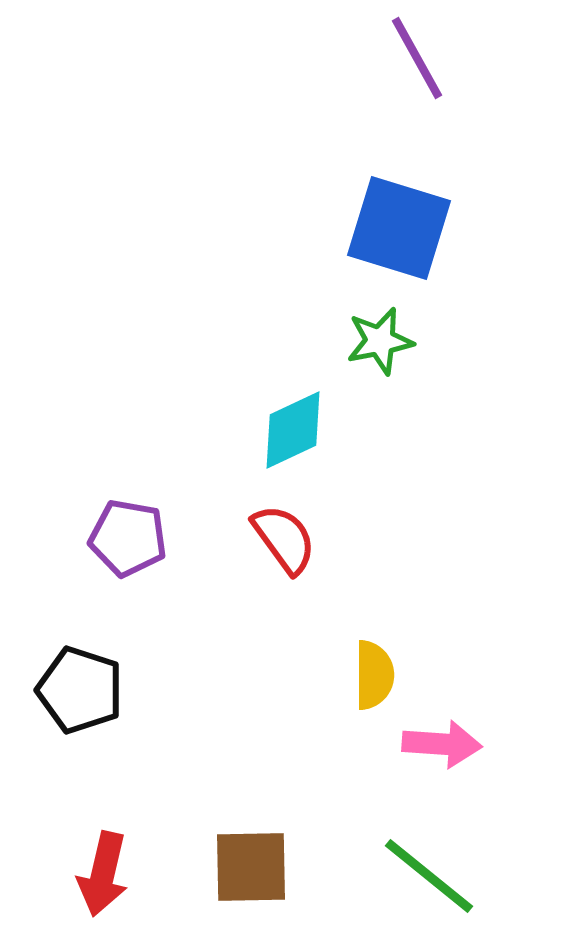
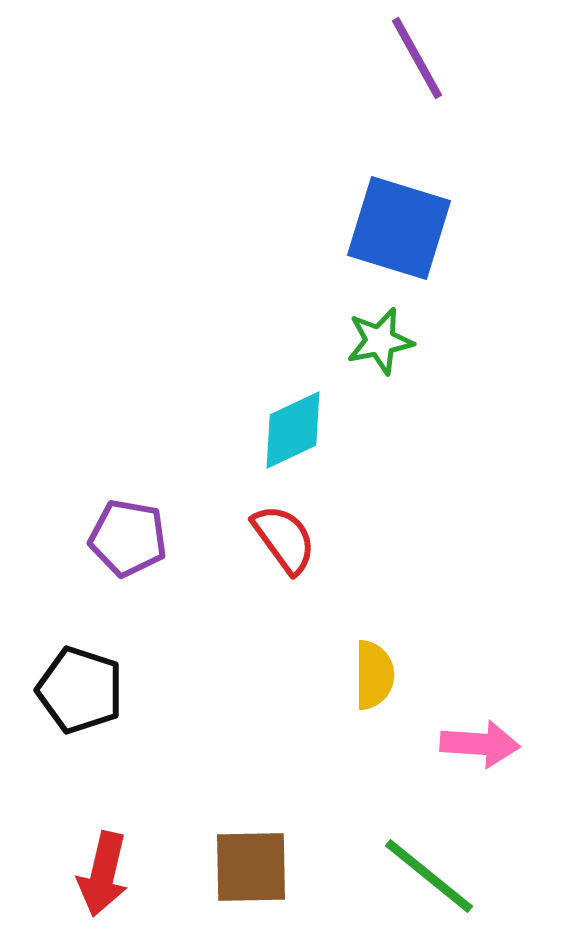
pink arrow: moved 38 px right
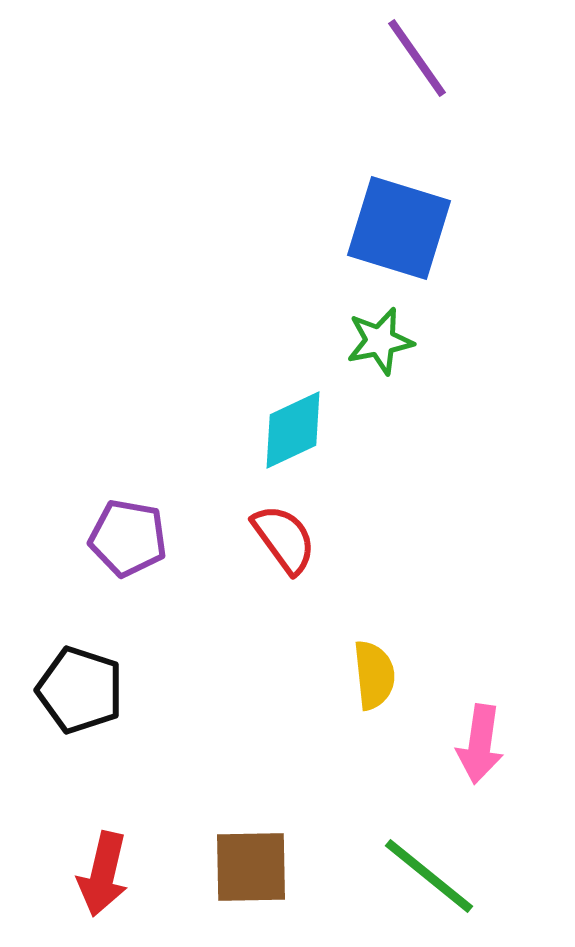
purple line: rotated 6 degrees counterclockwise
yellow semicircle: rotated 6 degrees counterclockwise
pink arrow: rotated 94 degrees clockwise
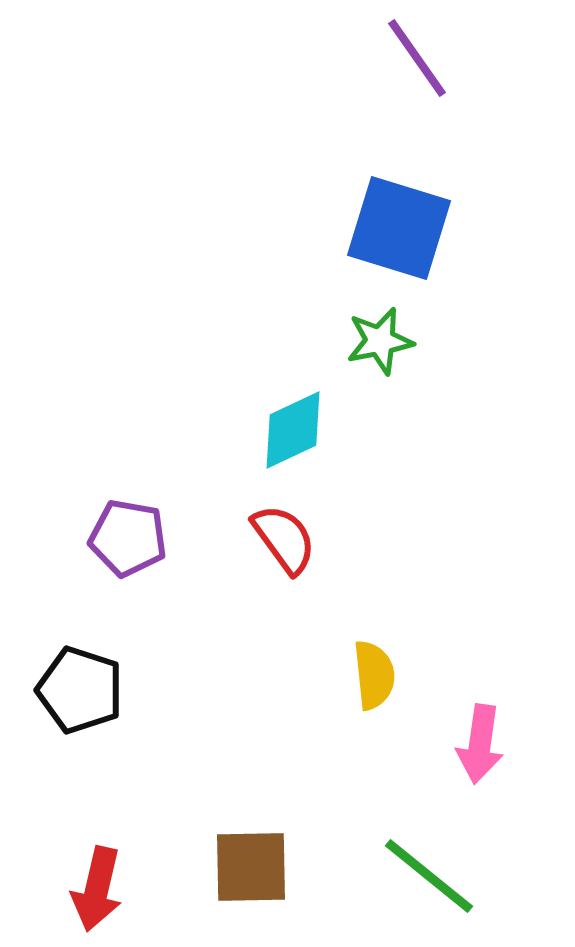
red arrow: moved 6 px left, 15 px down
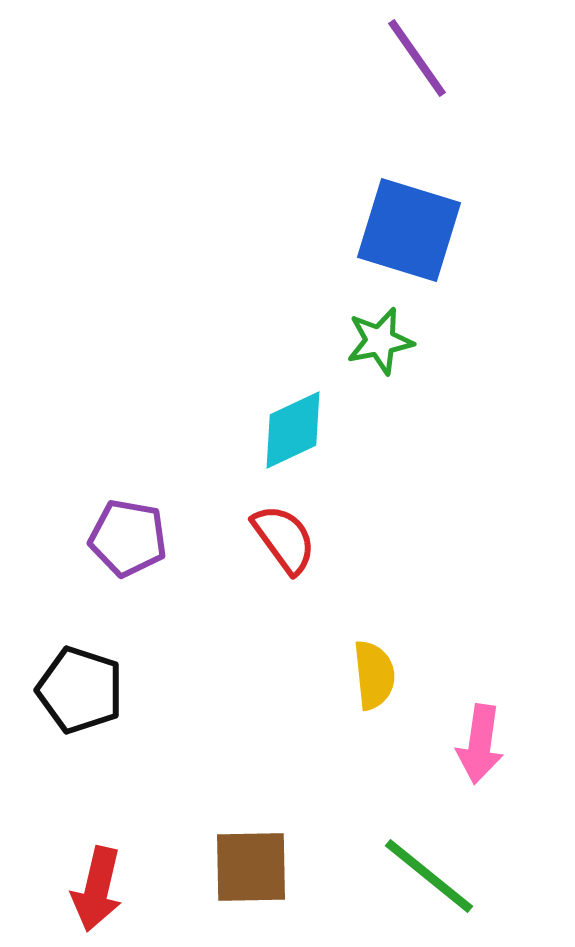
blue square: moved 10 px right, 2 px down
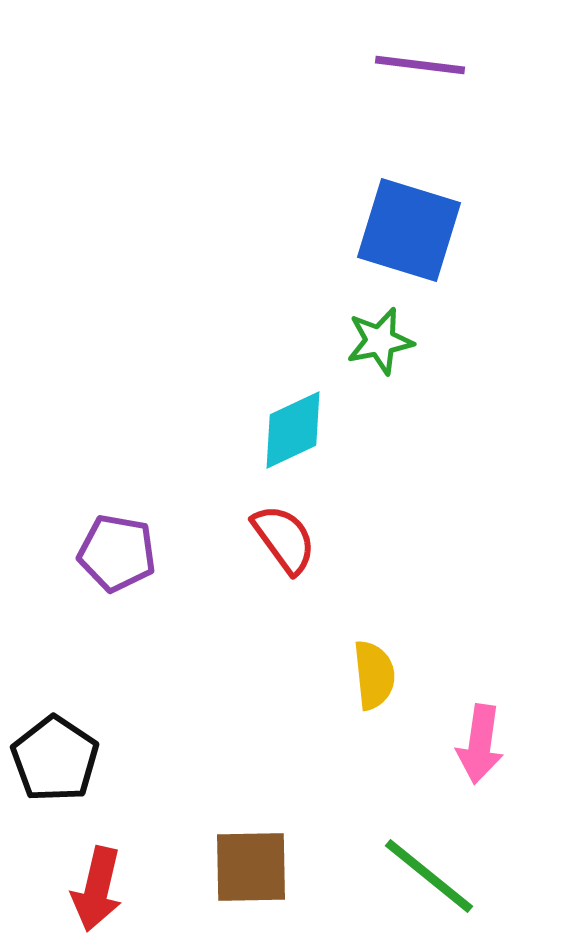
purple line: moved 3 px right, 7 px down; rotated 48 degrees counterclockwise
purple pentagon: moved 11 px left, 15 px down
black pentagon: moved 25 px left, 69 px down; rotated 16 degrees clockwise
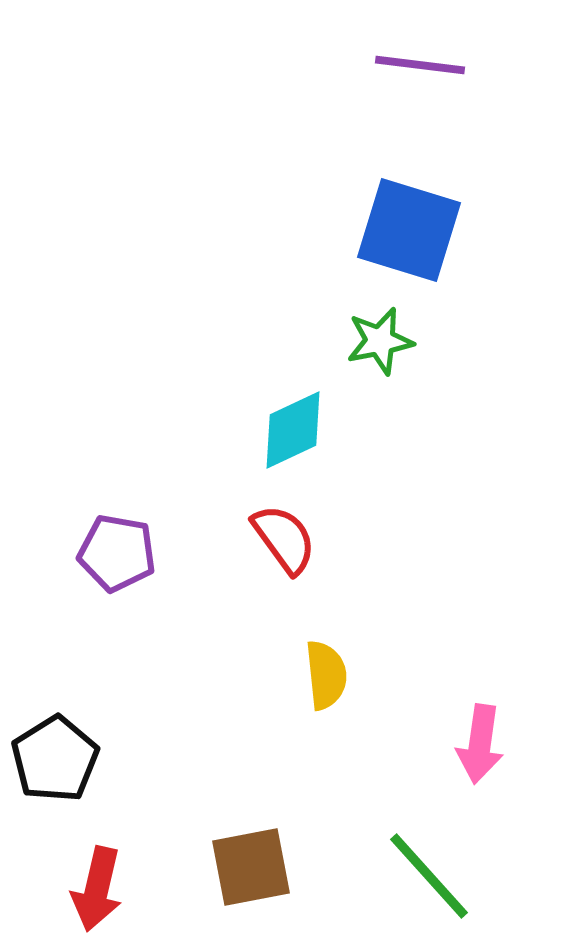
yellow semicircle: moved 48 px left
black pentagon: rotated 6 degrees clockwise
brown square: rotated 10 degrees counterclockwise
green line: rotated 9 degrees clockwise
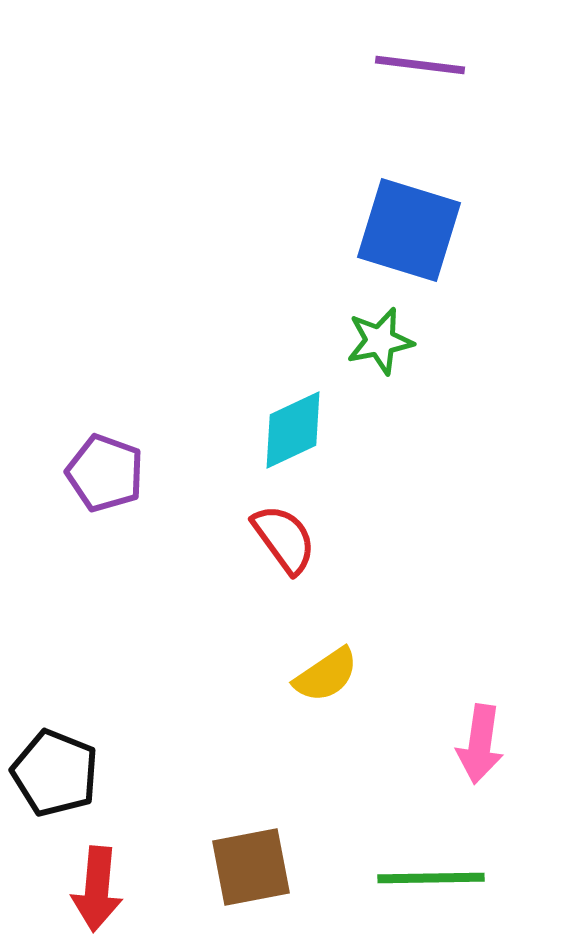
purple pentagon: moved 12 px left, 80 px up; rotated 10 degrees clockwise
yellow semicircle: rotated 62 degrees clockwise
black pentagon: moved 14 px down; rotated 18 degrees counterclockwise
green line: moved 2 px right, 2 px down; rotated 49 degrees counterclockwise
red arrow: rotated 8 degrees counterclockwise
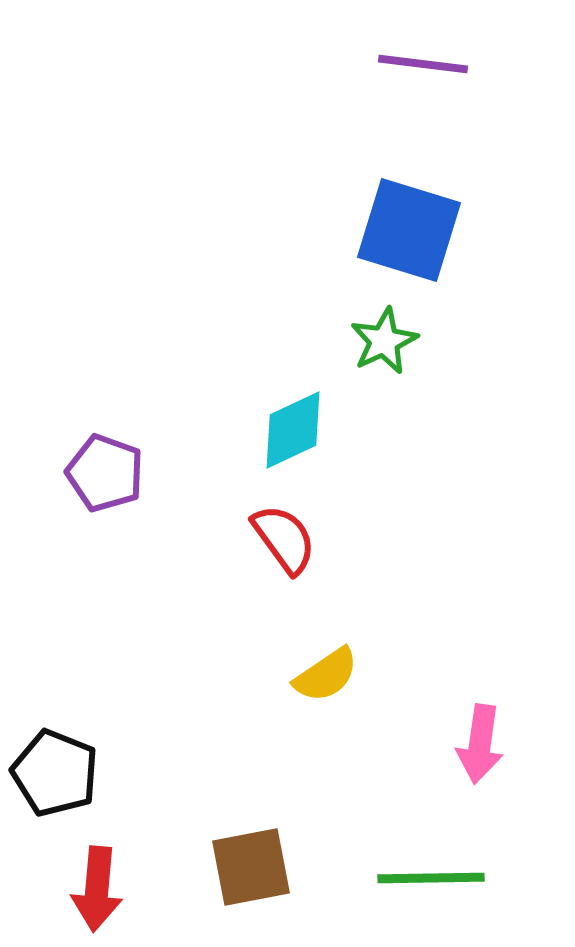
purple line: moved 3 px right, 1 px up
green star: moved 4 px right; rotated 14 degrees counterclockwise
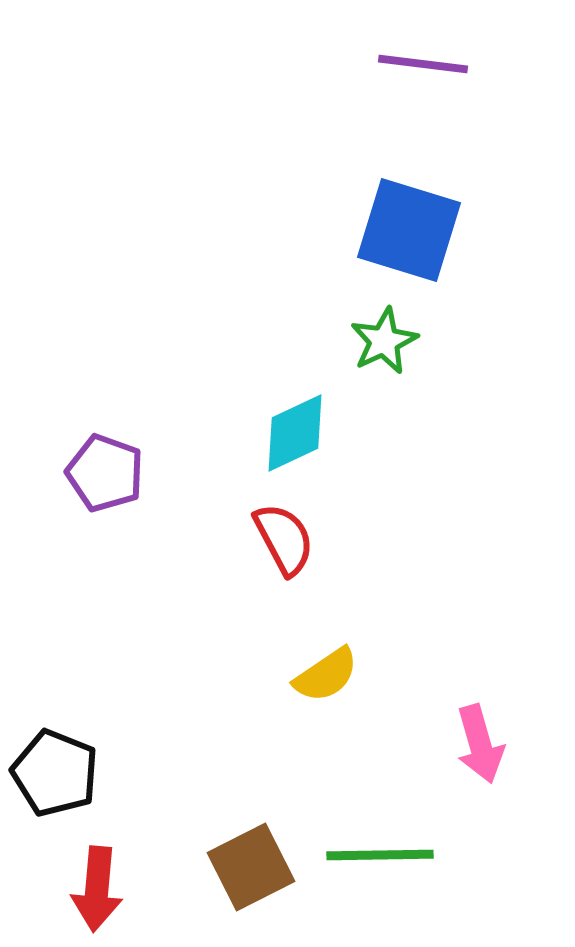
cyan diamond: moved 2 px right, 3 px down
red semicircle: rotated 8 degrees clockwise
pink arrow: rotated 24 degrees counterclockwise
brown square: rotated 16 degrees counterclockwise
green line: moved 51 px left, 23 px up
